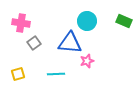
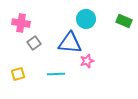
cyan circle: moved 1 px left, 2 px up
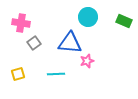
cyan circle: moved 2 px right, 2 px up
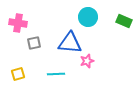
pink cross: moved 3 px left
gray square: rotated 24 degrees clockwise
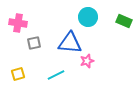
cyan line: moved 1 px down; rotated 24 degrees counterclockwise
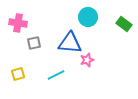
green rectangle: moved 3 px down; rotated 14 degrees clockwise
pink star: moved 1 px up
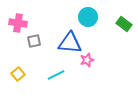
gray square: moved 2 px up
yellow square: rotated 24 degrees counterclockwise
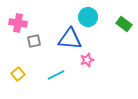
blue triangle: moved 4 px up
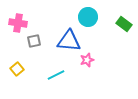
blue triangle: moved 1 px left, 2 px down
yellow square: moved 1 px left, 5 px up
